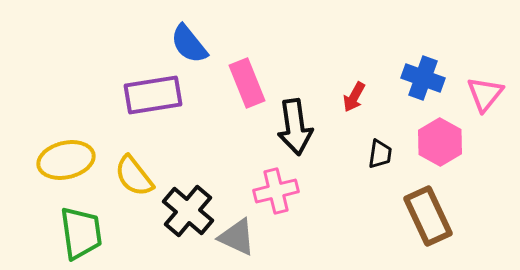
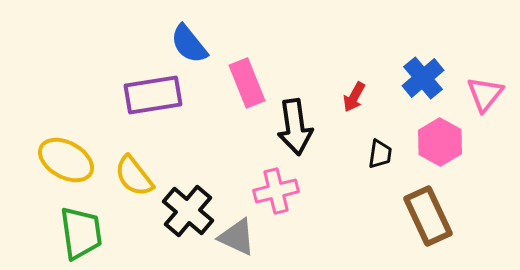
blue cross: rotated 30 degrees clockwise
yellow ellipse: rotated 42 degrees clockwise
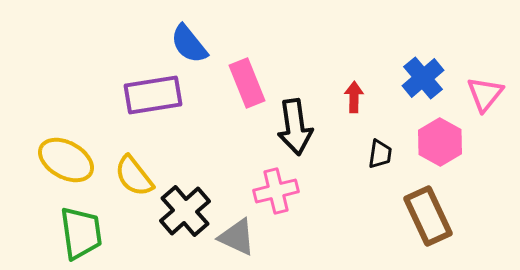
red arrow: rotated 152 degrees clockwise
black cross: moved 3 px left; rotated 9 degrees clockwise
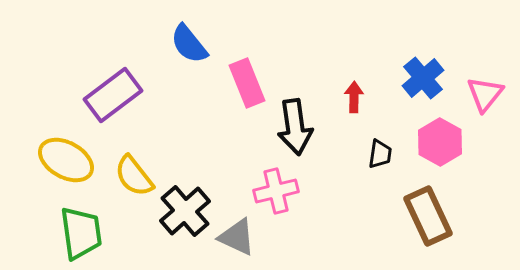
purple rectangle: moved 40 px left; rotated 28 degrees counterclockwise
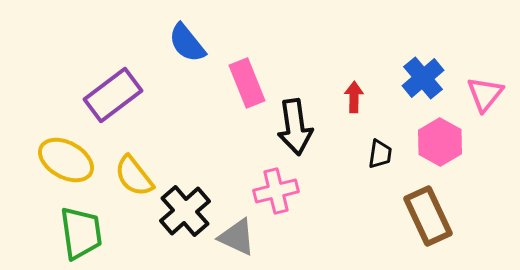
blue semicircle: moved 2 px left, 1 px up
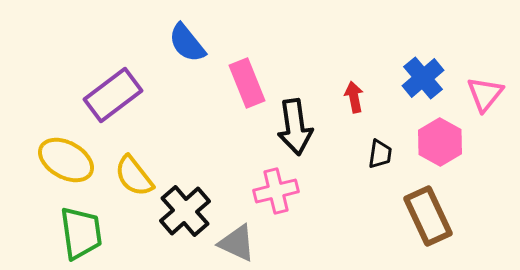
red arrow: rotated 12 degrees counterclockwise
gray triangle: moved 6 px down
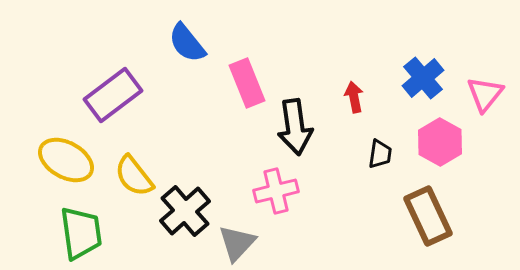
gray triangle: rotated 48 degrees clockwise
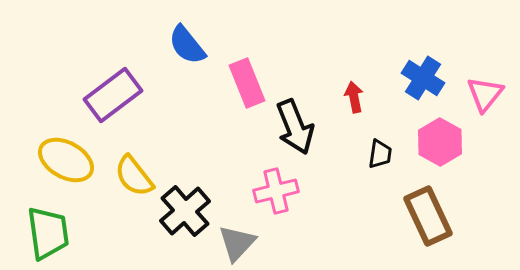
blue semicircle: moved 2 px down
blue cross: rotated 18 degrees counterclockwise
black arrow: rotated 14 degrees counterclockwise
green trapezoid: moved 33 px left
